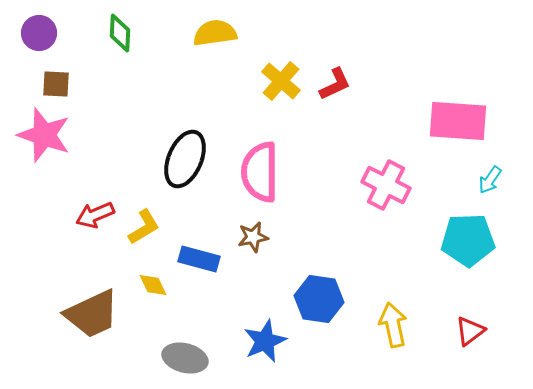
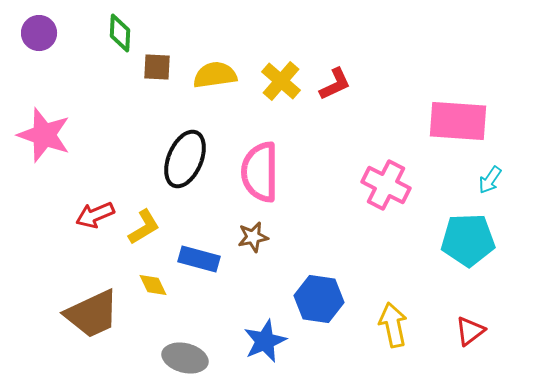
yellow semicircle: moved 42 px down
brown square: moved 101 px right, 17 px up
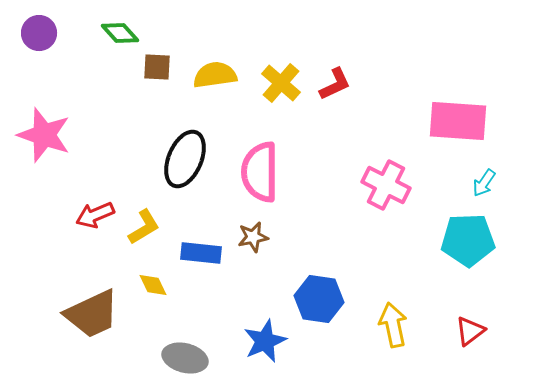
green diamond: rotated 45 degrees counterclockwise
yellow cross: moved 2 px down
cyan arrow: moved 6 px left, 3 px down
blue rectangle: moved 2 px right, 6 px up; rotated 9 degrees counterclockwise
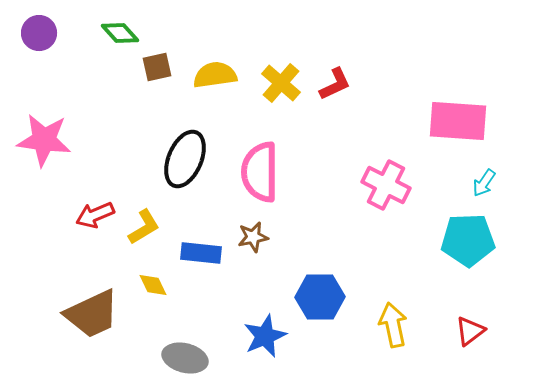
brown square: rotated 16 degrees counterclockwise
pink star: moved 5 px down; rotated 12 degrees counterclockwise
blue hexagon: moved 1 px right, 2 px up; rotated 9 degrees counterclockwise
blue star: moved 5 px up
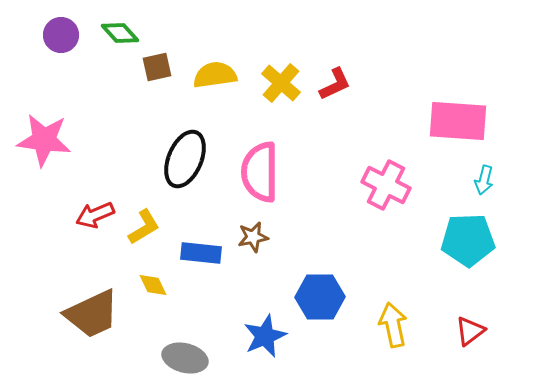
purple circle: moved 22 px right, 2 px down
cyan arrow: moved 3 px up; rotated 20 degrees counterclockwise
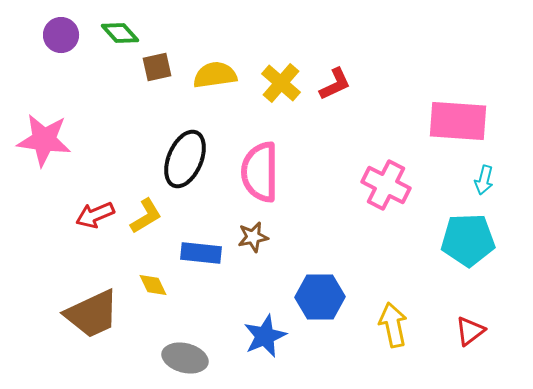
yellow L-shape: moved 2 px right, 11 px up
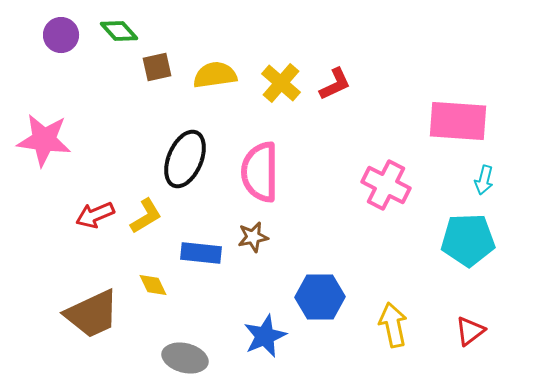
green diamond: moved 1 px left, 2 px up
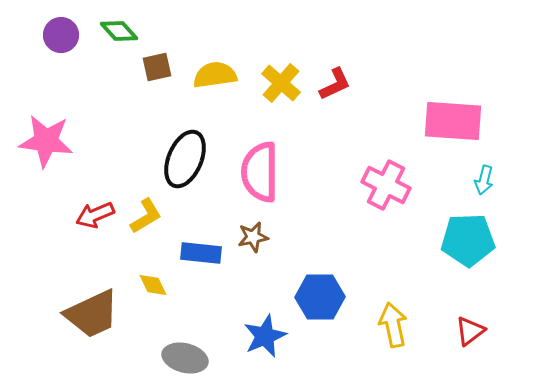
pink rectangle: moved 5 px left
pink star: moved 2 px right, 1 px down
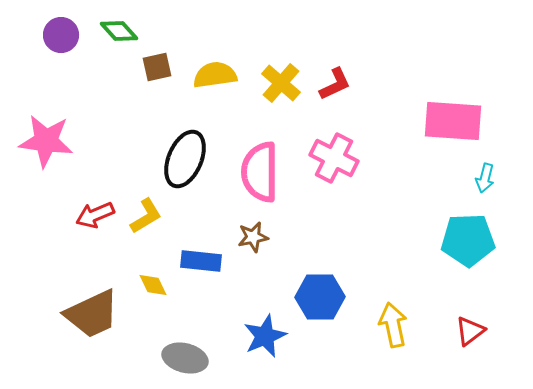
cyan arrow: moved 1 px right, 2 px up
pink cross: moved 52 px left, 27 px up
blue rectangle: moved 8 px down
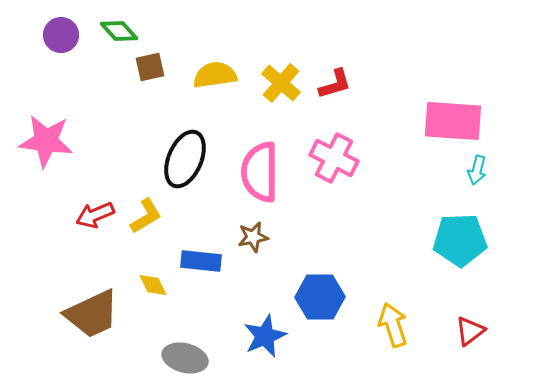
brown square: moved 7 px left
red L-shape: rotated 9 degrees clockwise
cyan arrow: moved 8 px left, 8 px up
cyan pentagon: moved 8 px left
yellow arrow: rotated 6 degrees counterclockwise
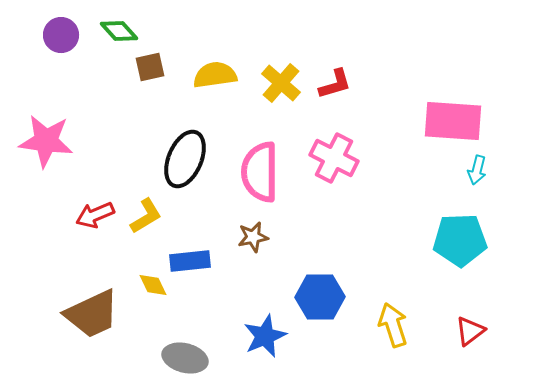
blue rectangle: moved 11 px left; rotated 12 degrees counterclockwise
